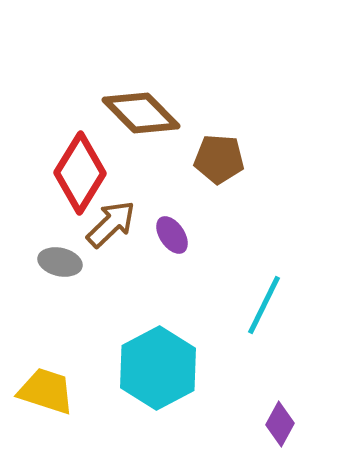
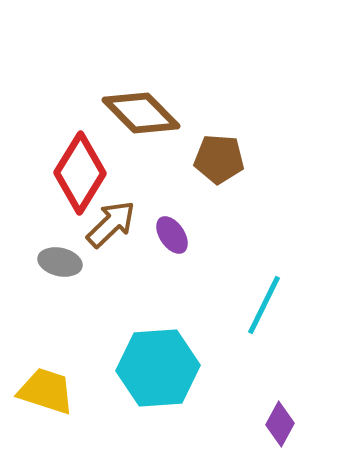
cyan hexagon: rotated 24 degrees clockwise
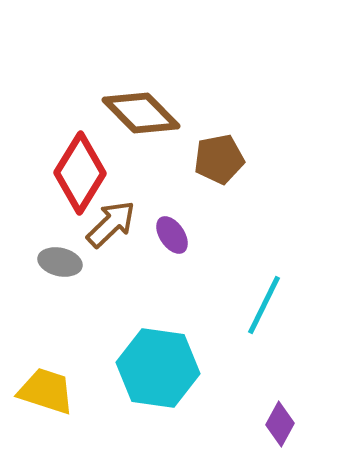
brown pentagon: rotated 15 degrees counterclockwise
cyan hexagon: rotated 12 degrees clockwise
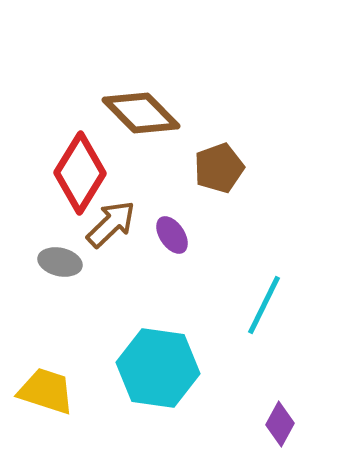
brown pentagon: moved 9 px down; rotated 9 degrees counterclockwise
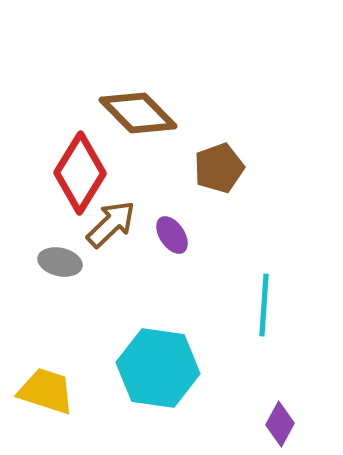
brown diamond: moved 3 px left
cyan line: rotated 22 degrees counterclockwise
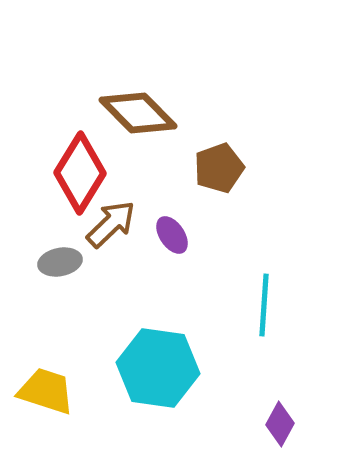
gray ellipse: rotated 24 degrees counterclockwise
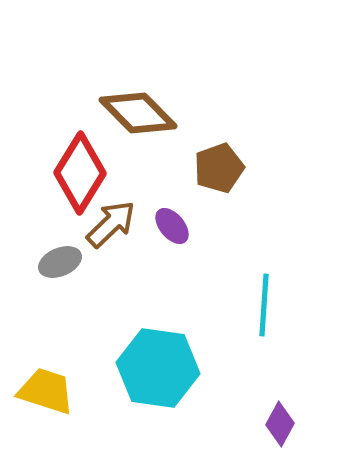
purple ellipse: moved 9 px up; rotated 6 degrees counterclockwise
gray ellipse: rotated 12 degrees counterclockwise
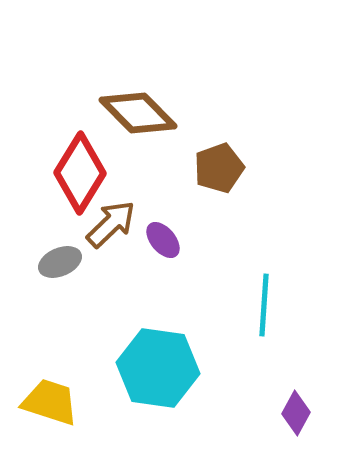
purple ellipse: moved 9 px left, 14 px down
yellow trapezoid: moved 4 px right, 11 px down
purple diamond: moved 16 px right, 11 px up
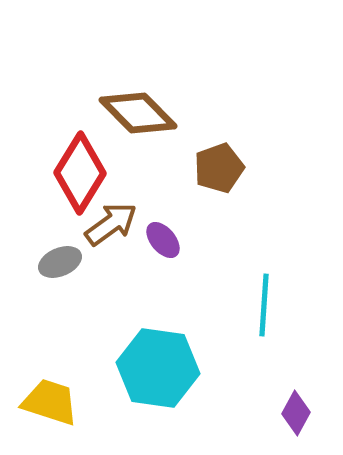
brown arrow: rotated 8 degrees clockwise
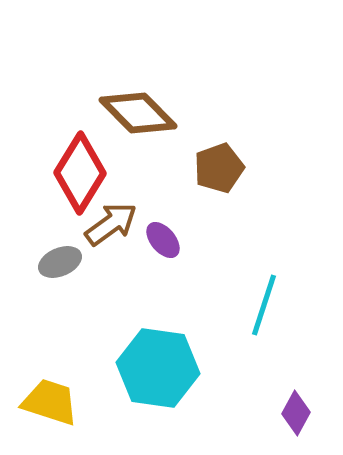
cyan line: rotated 14 degrees clockwise
